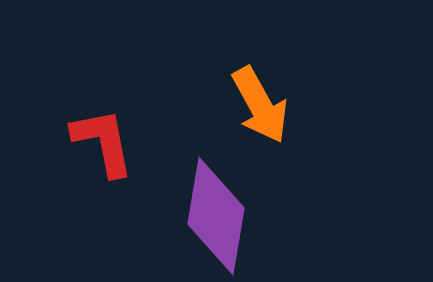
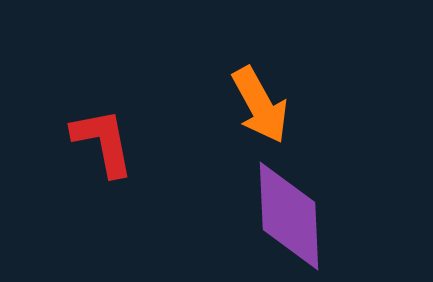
purple diamond: moved 73 px right; rotated 12 degrees counterclockwise
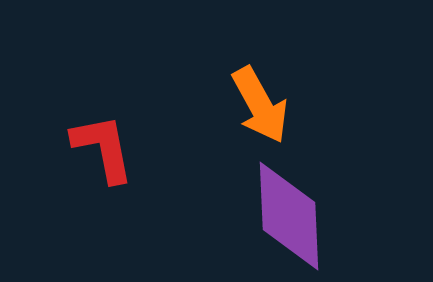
red L-shape: moved 6 px down
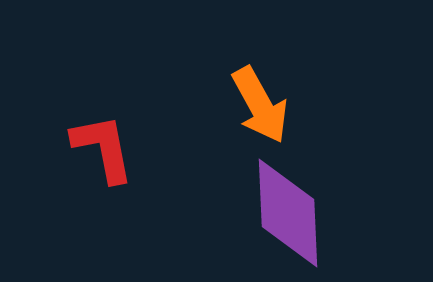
purple diamond: moved 1 px left, 3 px up
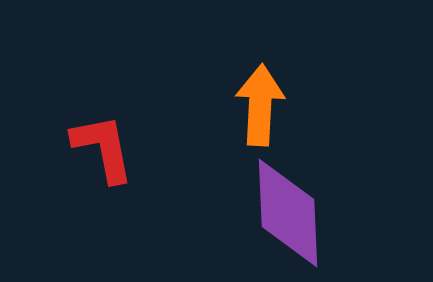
orange arrow: rotated 148 degrees counterclockwise
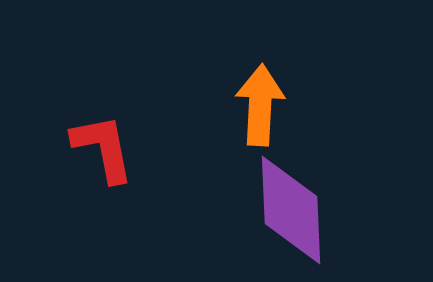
purple diamond: moved 3 px right, 3 px up
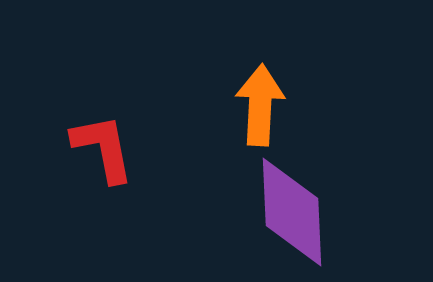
purple diamond: moved 1 px right, 2 px down
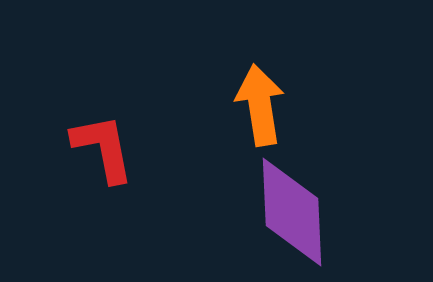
orange arrow: rotated 12 degrees counterclockwise
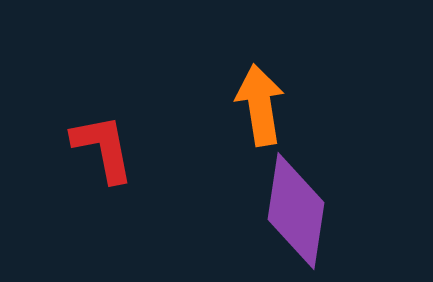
purple diamond: moved 4 px right, 1 px up; rotated 11 degrees clockwise
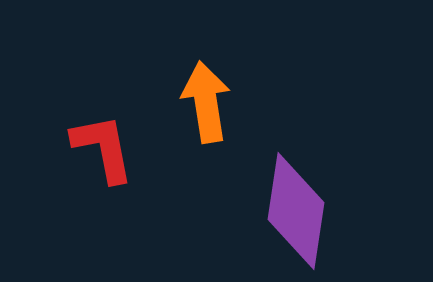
orange arrow: moved 54 px left, 3 px up
